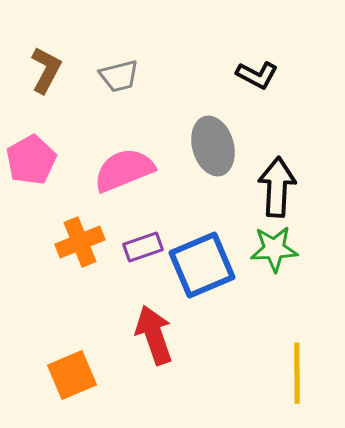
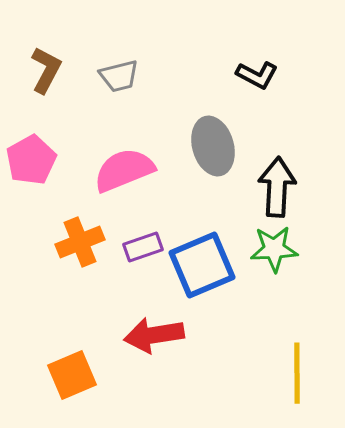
red arrow: rotated 80 degrees counterclockwise
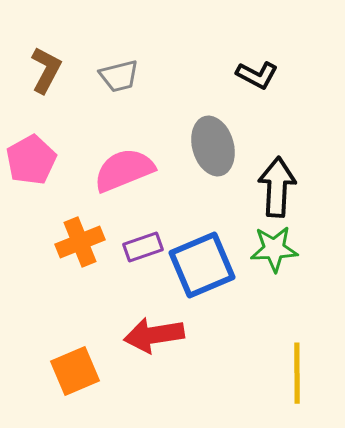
orange square: moved 3 px right, 4 px up
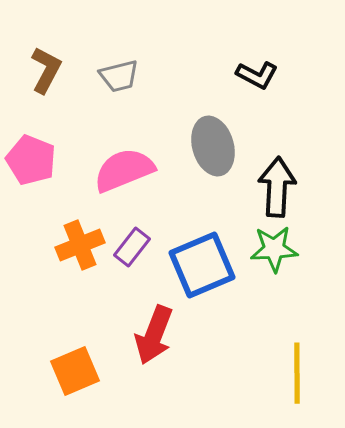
pink pentagon: rotated 21 degrees counterclockwise
orange cross: moved 3 px down
purple rectangle: moved 11 px left; rotated 33 degrees counterclockwise
red arrow: rotated 60 degrees counterclockwise
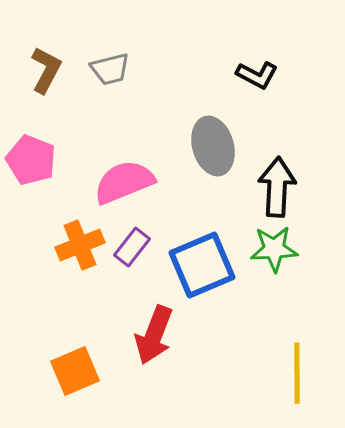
gray trapezoid: moved 9 px left, 7 px up
pink semicircle: moved 12 px down
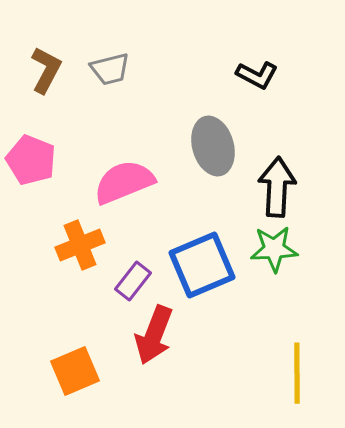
purple rectangle: moved 1 px right, 34 px down
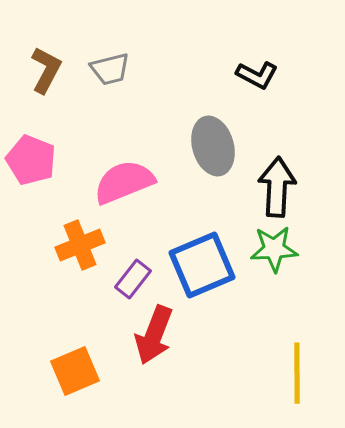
purple rectangle: moved 2 px up
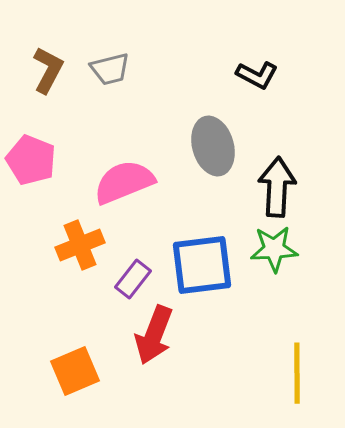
brown L-shape: moved 2 px right
blue square: rotated 16 degrees clockwise
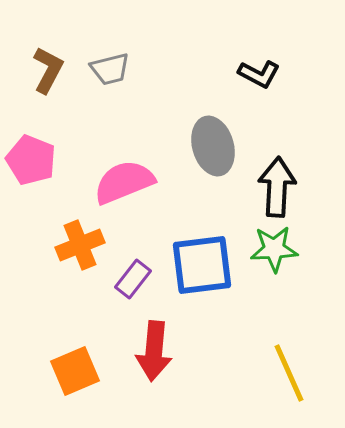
black L-shape: moved 2 px right, 1 px up
red arrow: moved 16 px down; rotated 16 degrees counterclockwise
yellow line: moved 8 px left; rotated 24 degrees counterclockwise
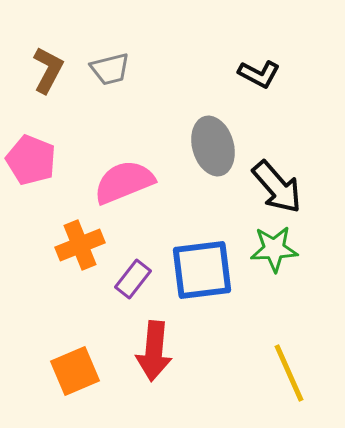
black arrow: rotated 136 degrees clockwise
blue square: moved 5 px down
